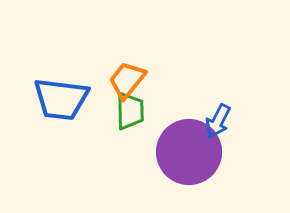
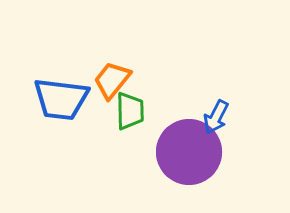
orange trapezoid: moved 15 px left
blue arrow: moved 2 px left, 4 px up
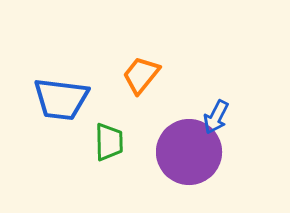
orange trapezoid: moved 29 px right, 5 px up
green trapezoid: moved 21 px left, 31 px down
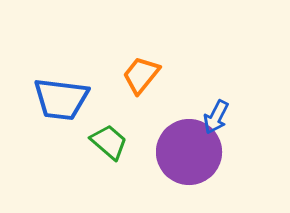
green trapezoid: rotated 48 degrees counterclockwise
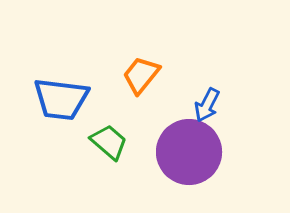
blue arrow: moved 9 px left, 12 px up
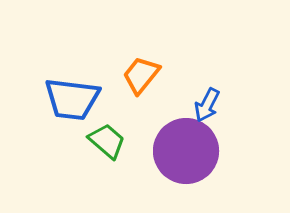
blue trapezoid: moved 11 px right
green trapezoid: moved 2 px left, 1 px up
purple circle: moved 3 px left, 1 px up
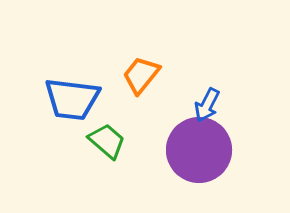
purple circle: moved 13 px right, 1 px up
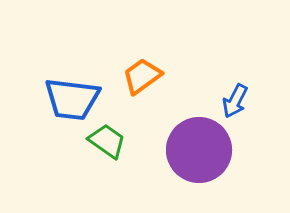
orange trapezoid: moved 1 px right, 1 px down; rotated 15 degrees clockwise
blue arrow: moved 28 px right, 4 px up
green trapezoid: rotated 6 degrees counterclockwise
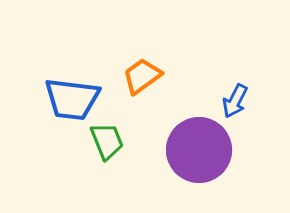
green trapezoid: rotated 33 degrees clockwise
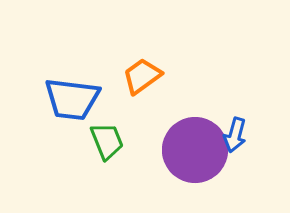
blue arrow: moved 34 px down; rotated 12 degrees counterclockwise
purple circle: moved 4 px left
